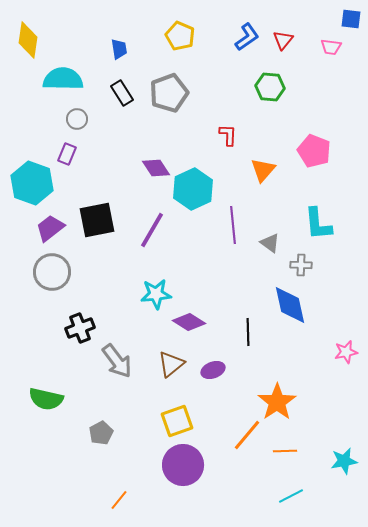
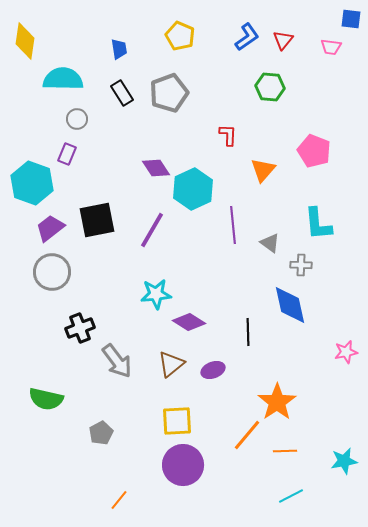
yellow diamond at (28, 40): moved 3 px left, 1 px down
yellow square at (177, 421): rotated 16 degrees clockwise
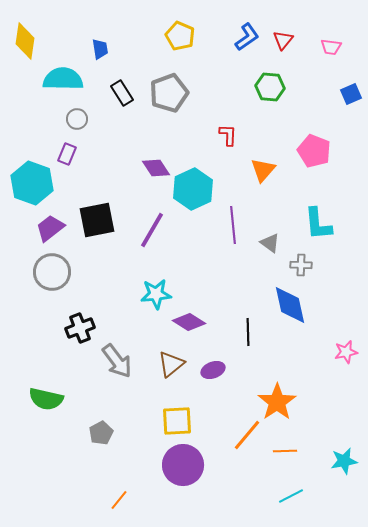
blue square at (351, 19): moved 75 px down; rotated 30 degrees counterclockwise
blue trapezoid at (119, 49): moved 19 px left
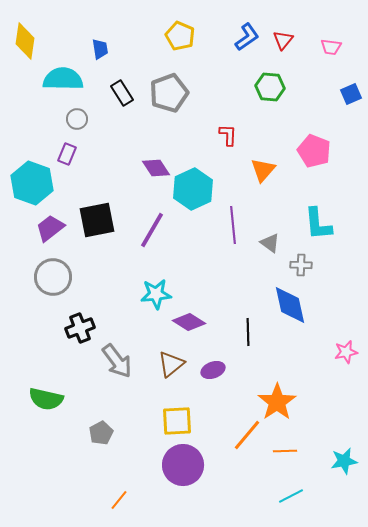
gray circle at (52, 272): moved 1 px right, 5 px down
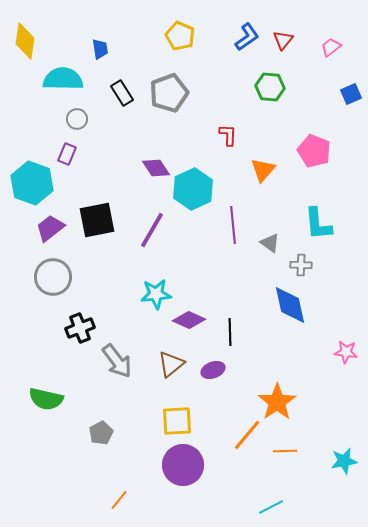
pink trapezoid at (331, 47): rotated 135 degrees clockwise
purple diamond at (189, 322): moved 2 px up; rotated 8 degrees counterclockwise
black line at (248, 332): moved 18 px left
pink star at (346, 352): rotated 20 degrees clockwise
cyan line at (291, 496): moved 20 px left, 11 px down
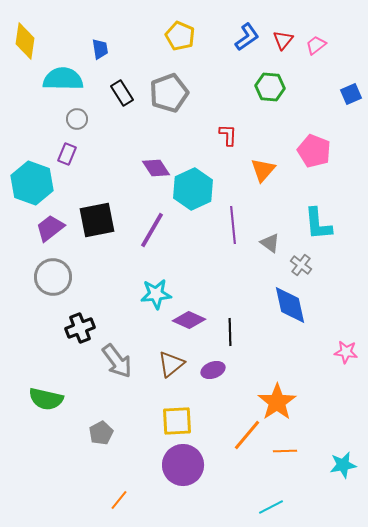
pink trapezoid at (331, 47): moved 15 px left, 2 px up
gray cross at (301, 265): rotated 35 degrees clockwise
cyan star at (344, 461): moved 1 px left, 4 px down
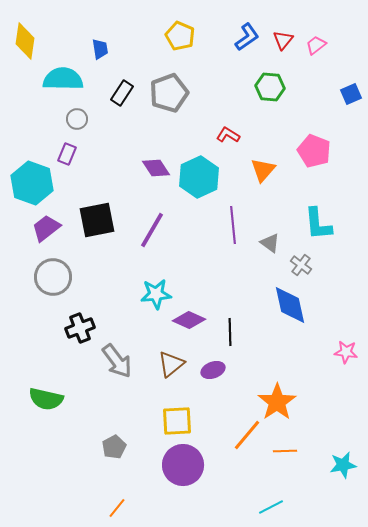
black rectangle at (122, 93): rotated 65 degrees clockwise
red L-shape at (228, 135): rotated 60 degrees counterclockwise
cyan hexagon at (193, 189): moved 6 px right, 12 px up
purple trapezoid at (50, 228): moved 4 px left
gray pentagon at (101, 433): moved 13 px right, 14 px down
orange line at (119, 500): moved 2 px left, 8 px down
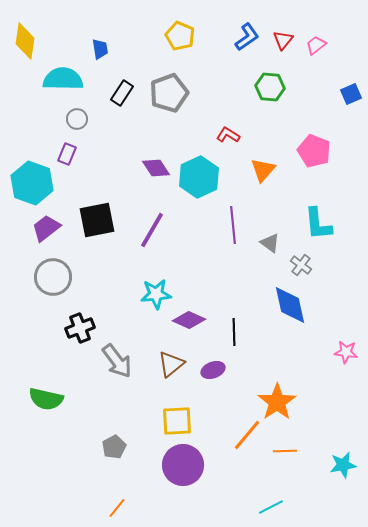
black line at (230, 332): moved 4 px right
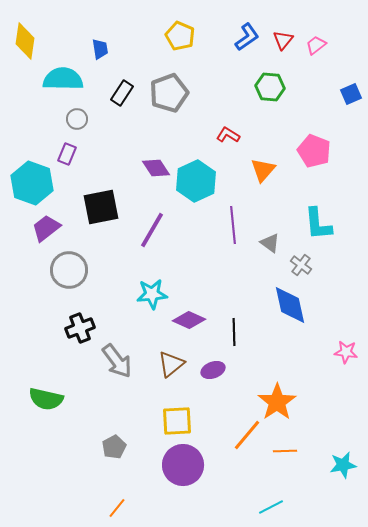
cyan hexagon at (199, 177): moved 3 px left, 4 px down
black square at (97, 220): moved 4 px right, 13 px up
gray circle at (53, 277): moved 16 px right, 7 px up
cyan star at (156, 294): moved 4 px left
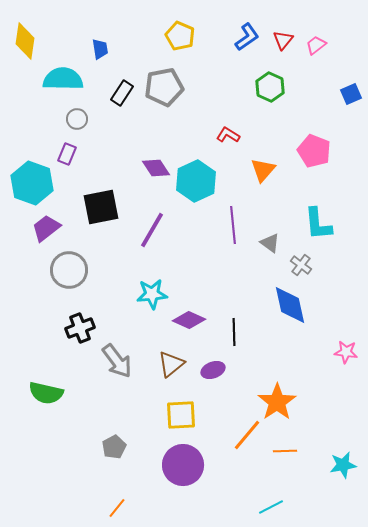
green hexagon at (270, 87): rotated 20 degrees clockwise
gray pentagon at (169, 93): moved 5 px left, 6 px up; rotated 9 degrees clockwise
green semicircle at (46, 399): moved 6 px up
yellow square at (177, 421): moved 4 px right, 6 px up
